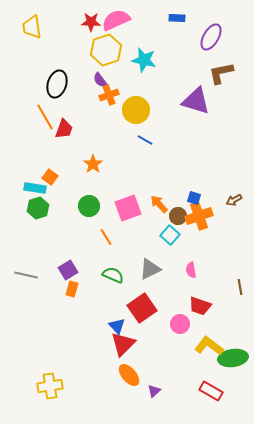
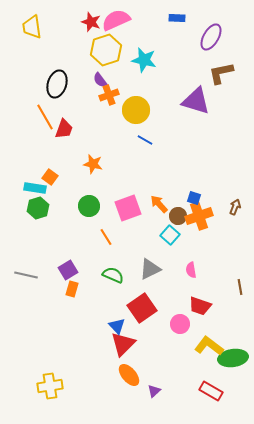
red star at (91, 22): rotated 18 degrees clockwise
orange star at (93, 164): rotated 24 degrees counterclockwise
brown arrow at (234, 200): moved 1 px right, 7 px down; rotated 140 degrees clockwise
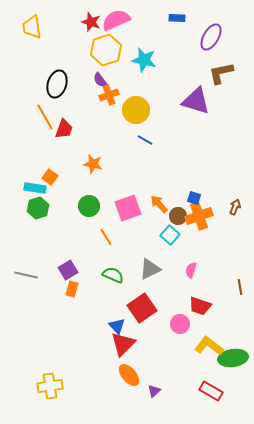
pink semicircle at (191, 270): rotated 28 degrees clockwise
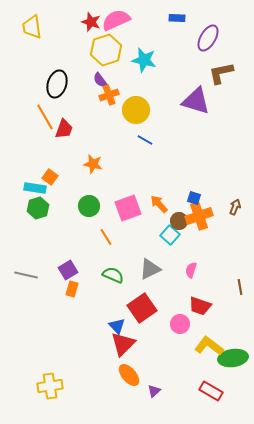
purple ellipse at (211, 37): moved 3 px left, 1 px down
brown circle at (178, 216): moved 1 px right, 5 px down
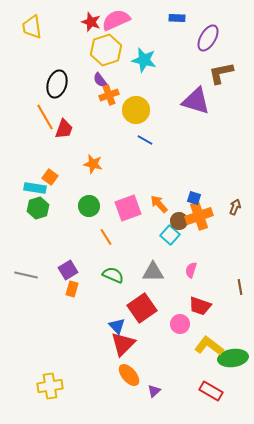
gray triangle at (150, 269): moved 3 px right, 3 px down; rotated 25 degrees clockwise
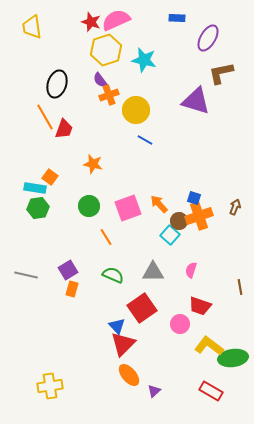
green hexagon at (38, 208): rotated 10 degrees clockwise
